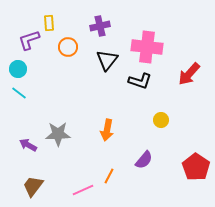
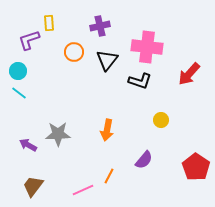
orange circle: moved 6 px right, 5 px down
cyan circle: moved 2 px down
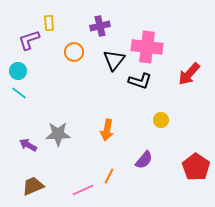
black triangle: moved 7 px right
brown trapezoid: rotated 30 degrees clockwise
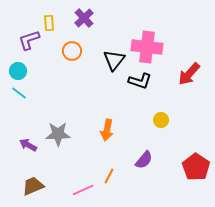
purple cross: moved 16 px left, 8 px up; rotated 30 degrees counterclockwise
orange circle: moved 2 px left, 1 px up
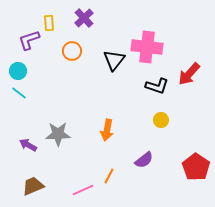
black L-shape: moved 17 px right, 5 px down
purple semicircle: rotated 12 degrees clockwise
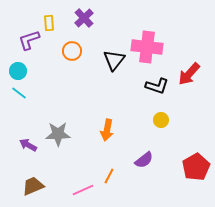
red pentagon: rotated 8 degrees clockwise
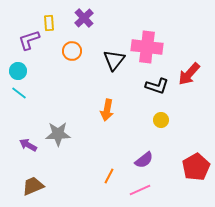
orange arrow: moved 20 px up
pink line: moved 57 px right
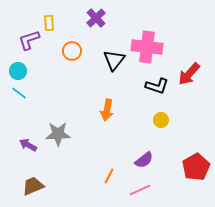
purple cross: moved 12 px right
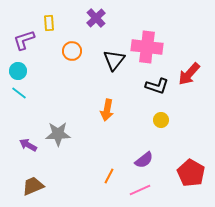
purple L-shape: moved 5 px left
red pentagon: moved 5 px left, 6 px down; rotated 12 degrees counterclockwise
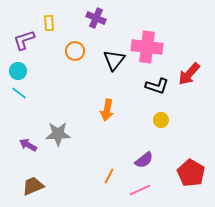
purple cross: rotated 24 degrees counterclockwise
orange circle: moved 3 px right
